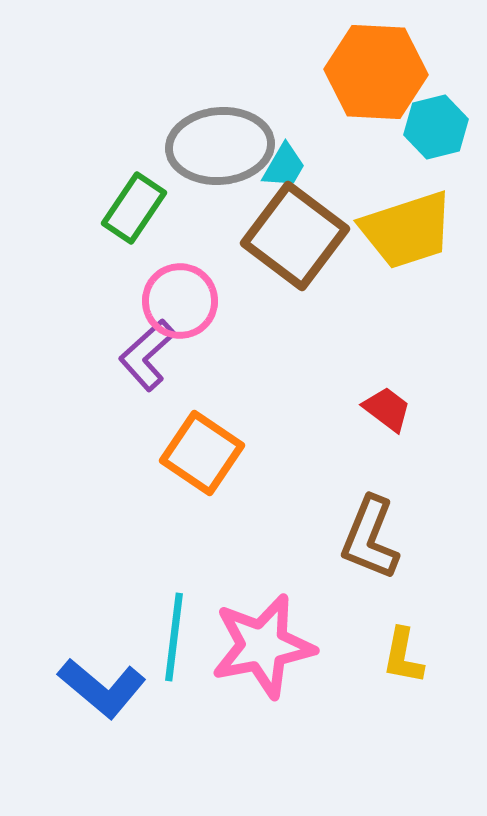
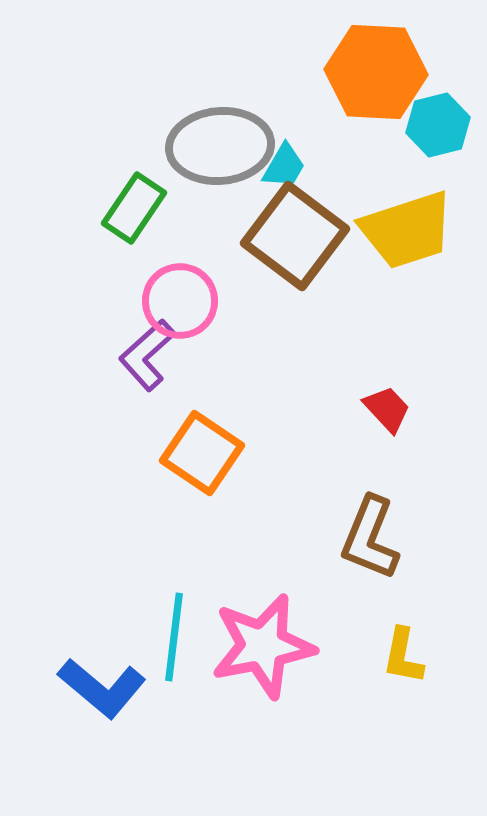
cyan hexagon: moved 2 px right, 2 px up
red trapezoid: rotated 10 degrees clockwise
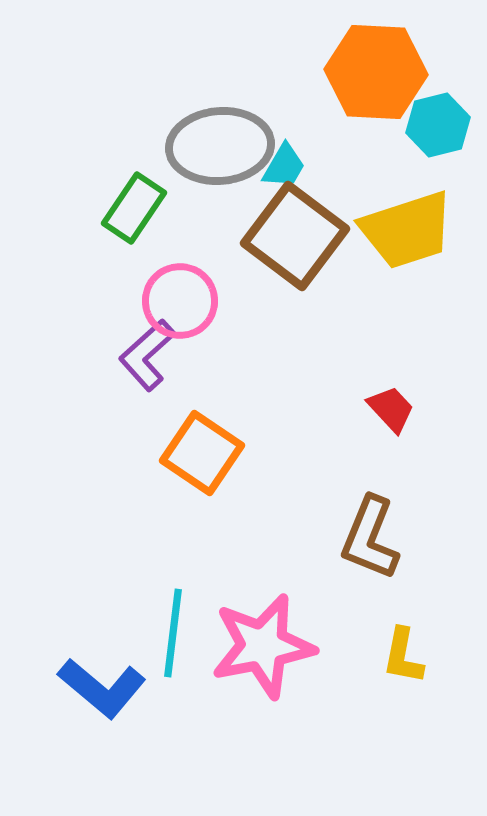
red trapezoid: moved 4 px right
cyan line: moved 1 px left, 4 px up
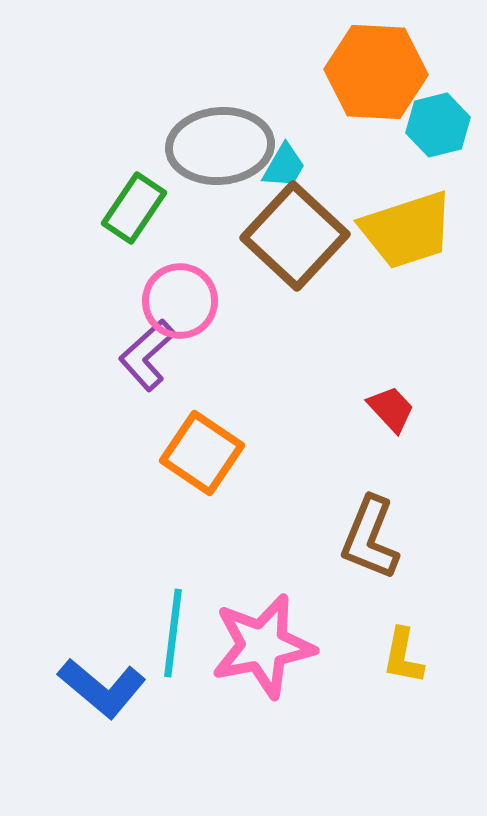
brown square: rotated 6 degrees clockwise
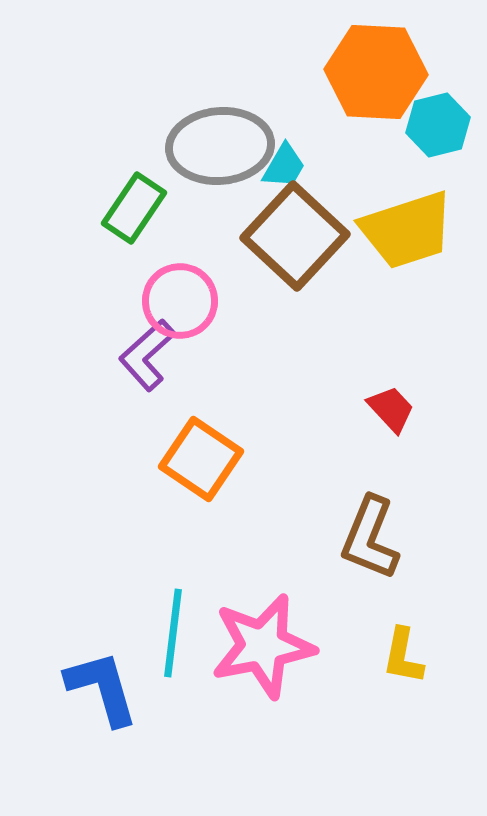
orange square: moved 1 px left, 6 px down
blue L-shape: rotated 146 degrees counterclockwise
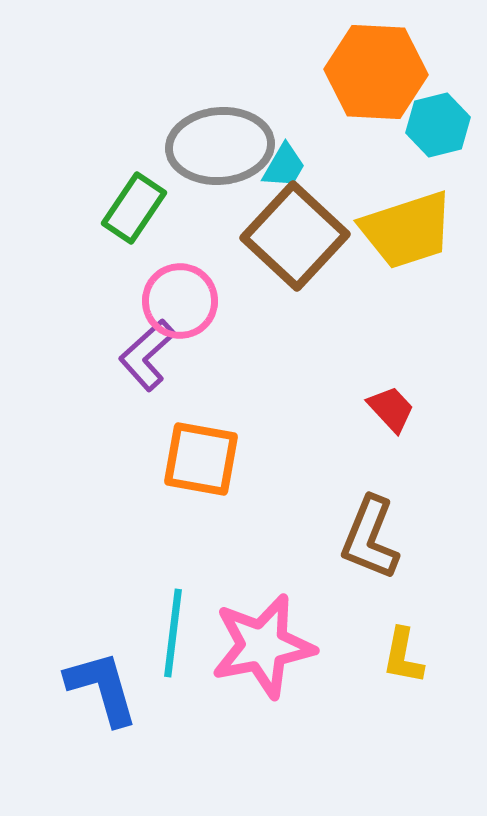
orange square: rotated 24 degrees counterclockwise
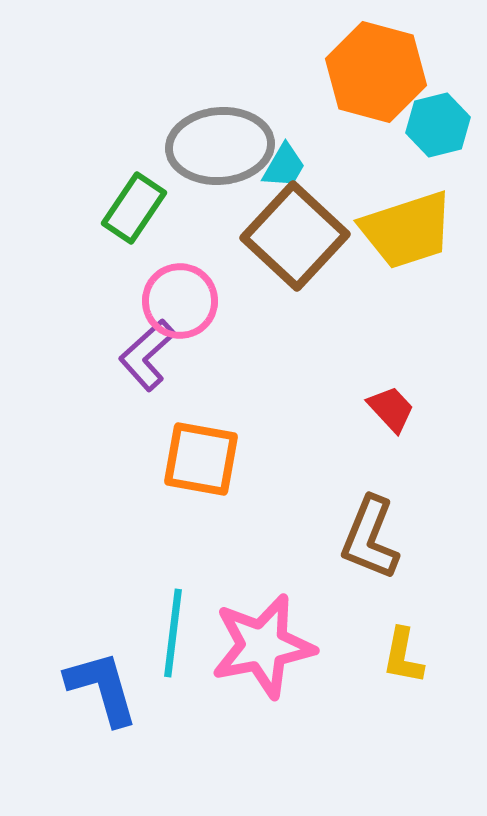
orange hexagon: rotated 12 degrees clockwise
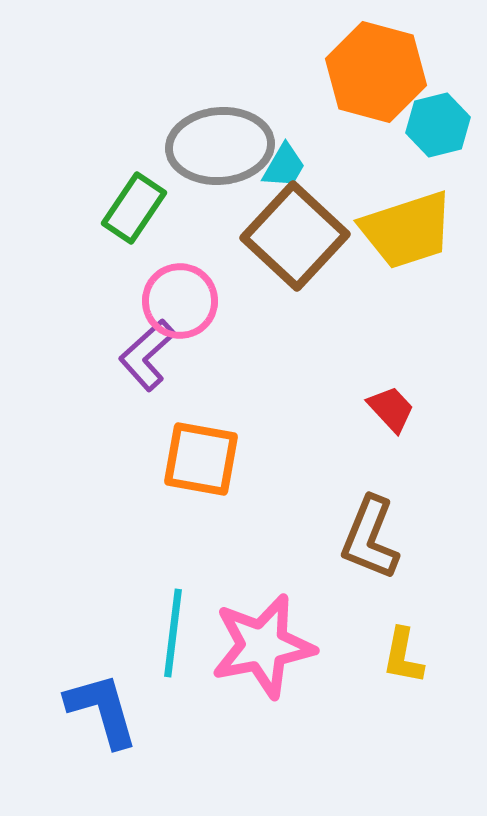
blue L-shape: moved 22 px down
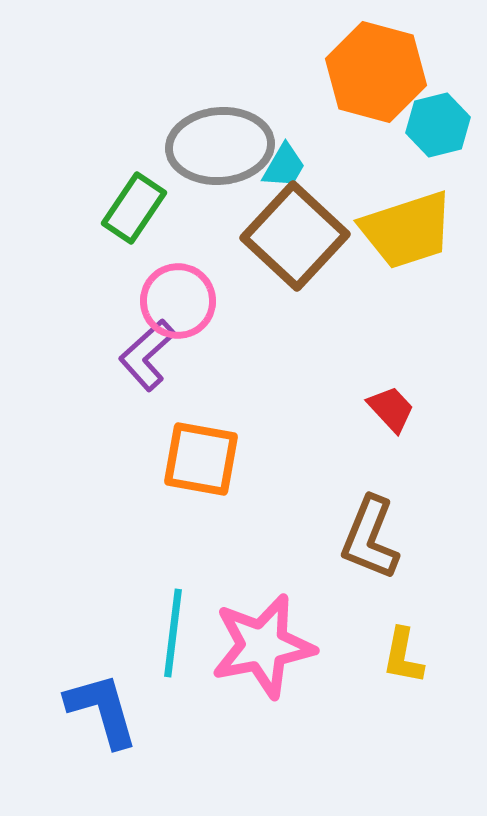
pink circle: moved 2 px left
